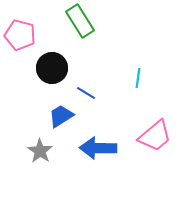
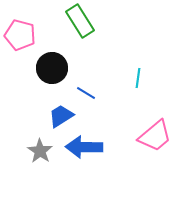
blue arrow: moved 14 px left, 1 px up
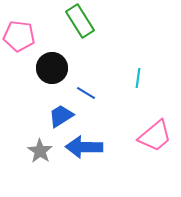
pink pentagon: moved 1 px left, 1 px down; rotated 8 degrees counterclockwise
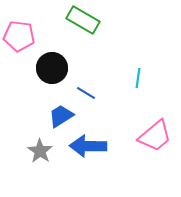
green rectangle: moved 3 px right, 1 px up; rotated 28 degrees counterclockwise
blue arrow: moved 4 px right, 1 px up
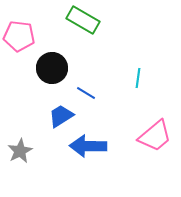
gray star: moved 20 px left; rotated 10 degrees clockwise
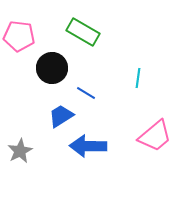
green rectangle: moved 12 px down
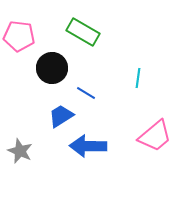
gray star: rotated 20 degrees counterclockwise
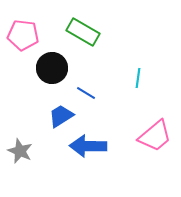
pink pentagon: moved 4 px right, 1 px up
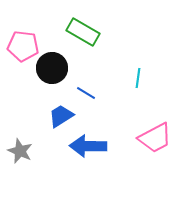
pink pentagon: moved 11 px down
pink trapezoid: moved 2 px down; rotated 12 degrees clockwise
